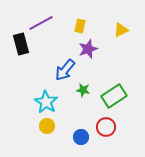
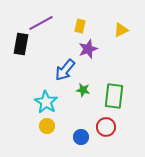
black rectangle: rotated 25 degrees clockwise
green rectangle: rotated 50 degrees counterclockwise
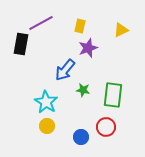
purple star: moved 1 px up
green rectangle: moved 1 px left, 1 px up
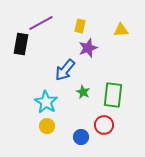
yellow triangle: rotated 21 degrees clockwise
green star: moved 2 px down; rotated 16 degrees clockwise
red circle: moved 2 px left, 2 px up
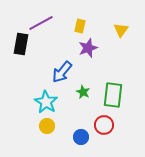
yellow triangle: rotated 49 degrees counterclockwise
blue arrow: moved 3 px left, 2 px down
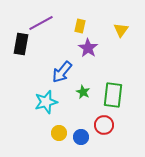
purple star: rotated 18 degrees counterclockwise
cyan star: rotated 25 degrees clockwise
yellow circle: moved 12 px right, 7 px down
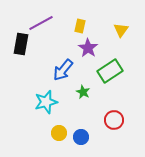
blue arrow: moved 1 px right, 2 px up
green rectangle: moved 3 px left, 24 px up; rotated 50 degrees clockwise
red circle: moved 10 px right, 5 px up
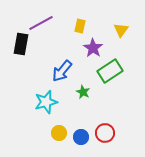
purple star: moved 5 px right
blue arrow: moved 1 px left, 1 px down
red circle: moved 9 px left, 13 px down
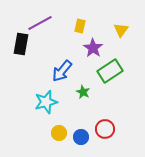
purple line: moved 1 px left
red circle: moved 4 px up
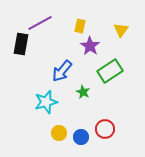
purple star: moved 3 px left, 2 px up
